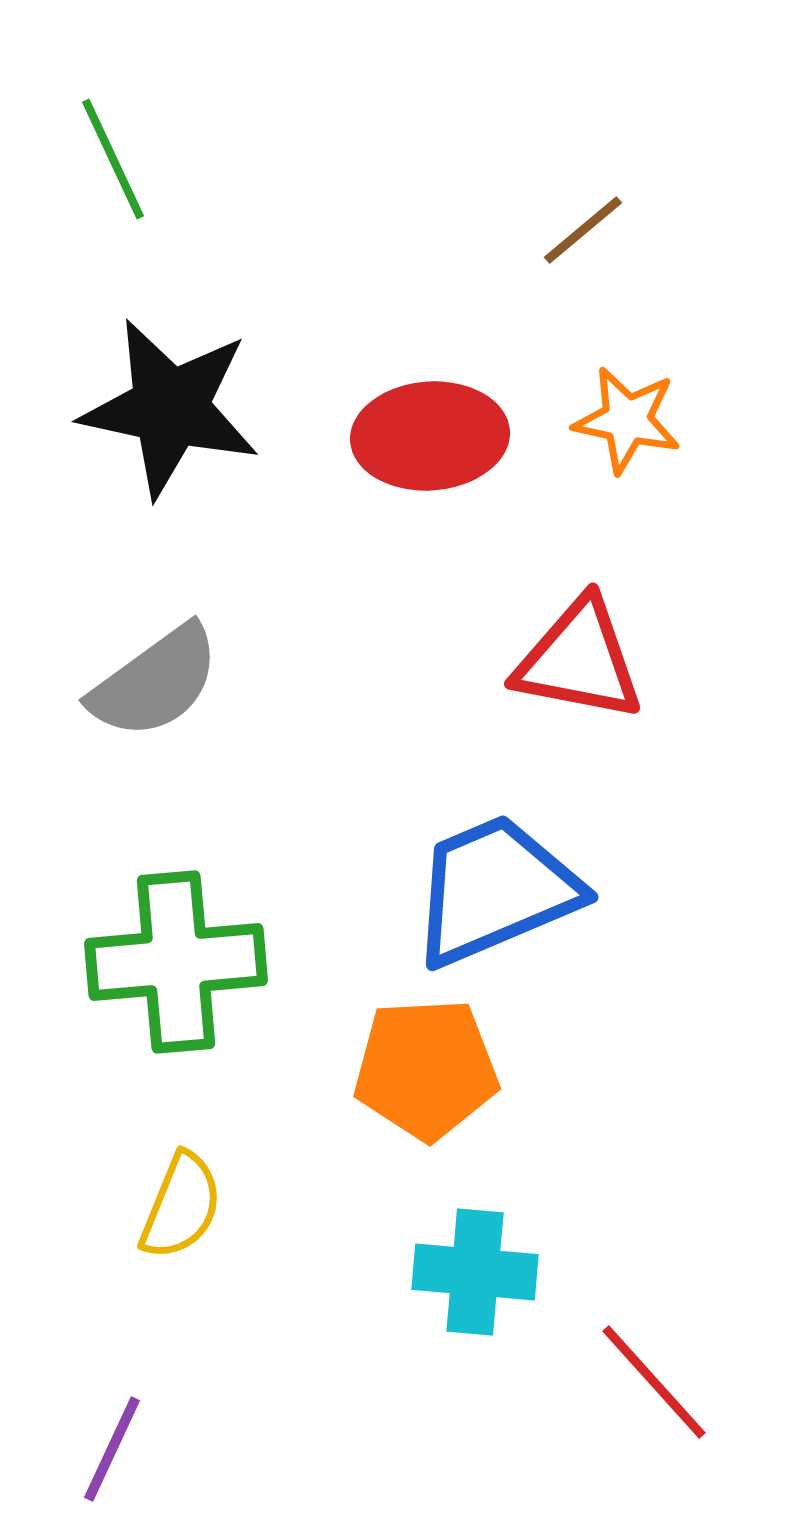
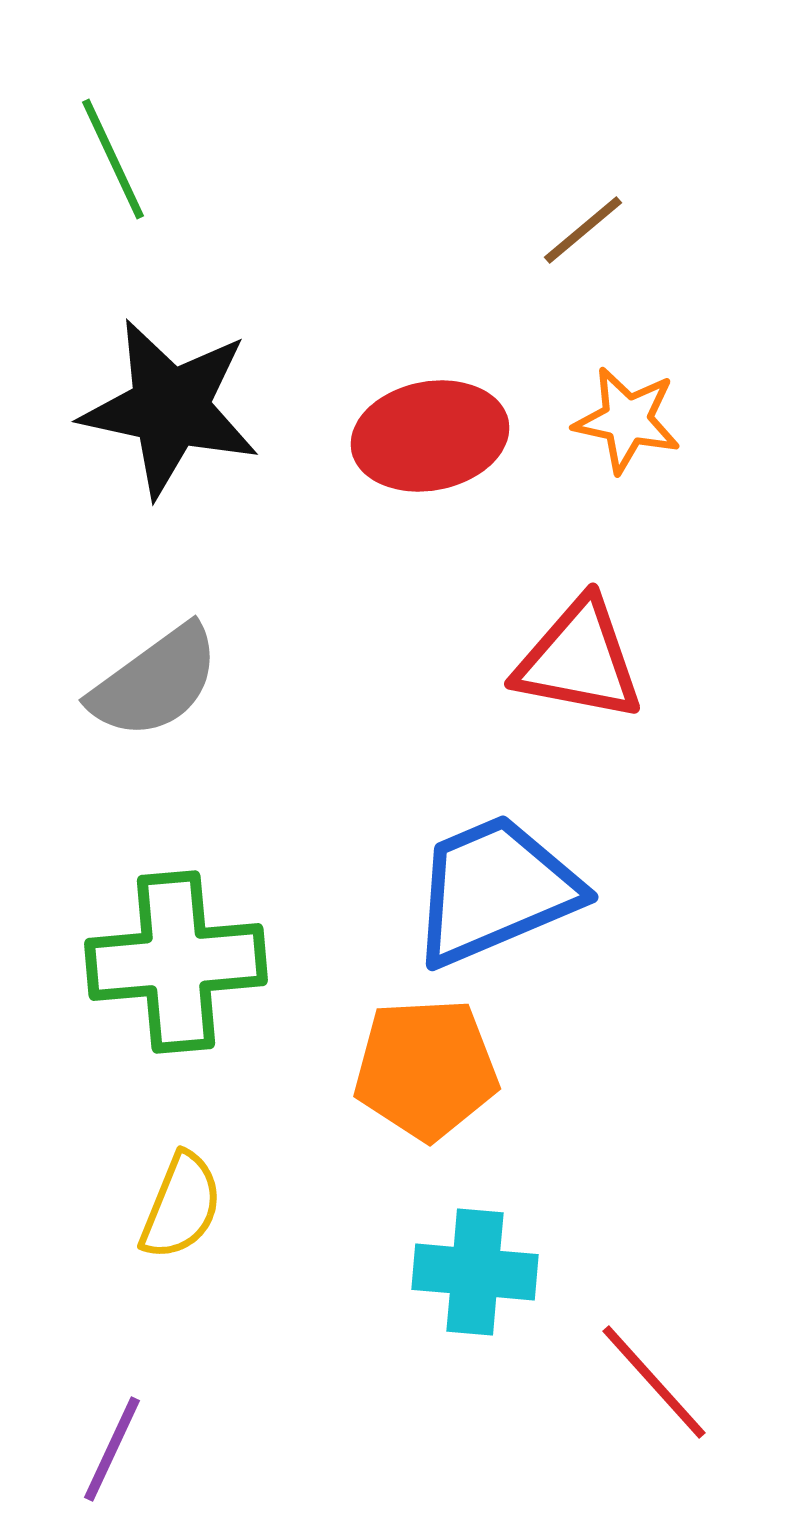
red ellipse: rotated 7 degrees counterclockwise
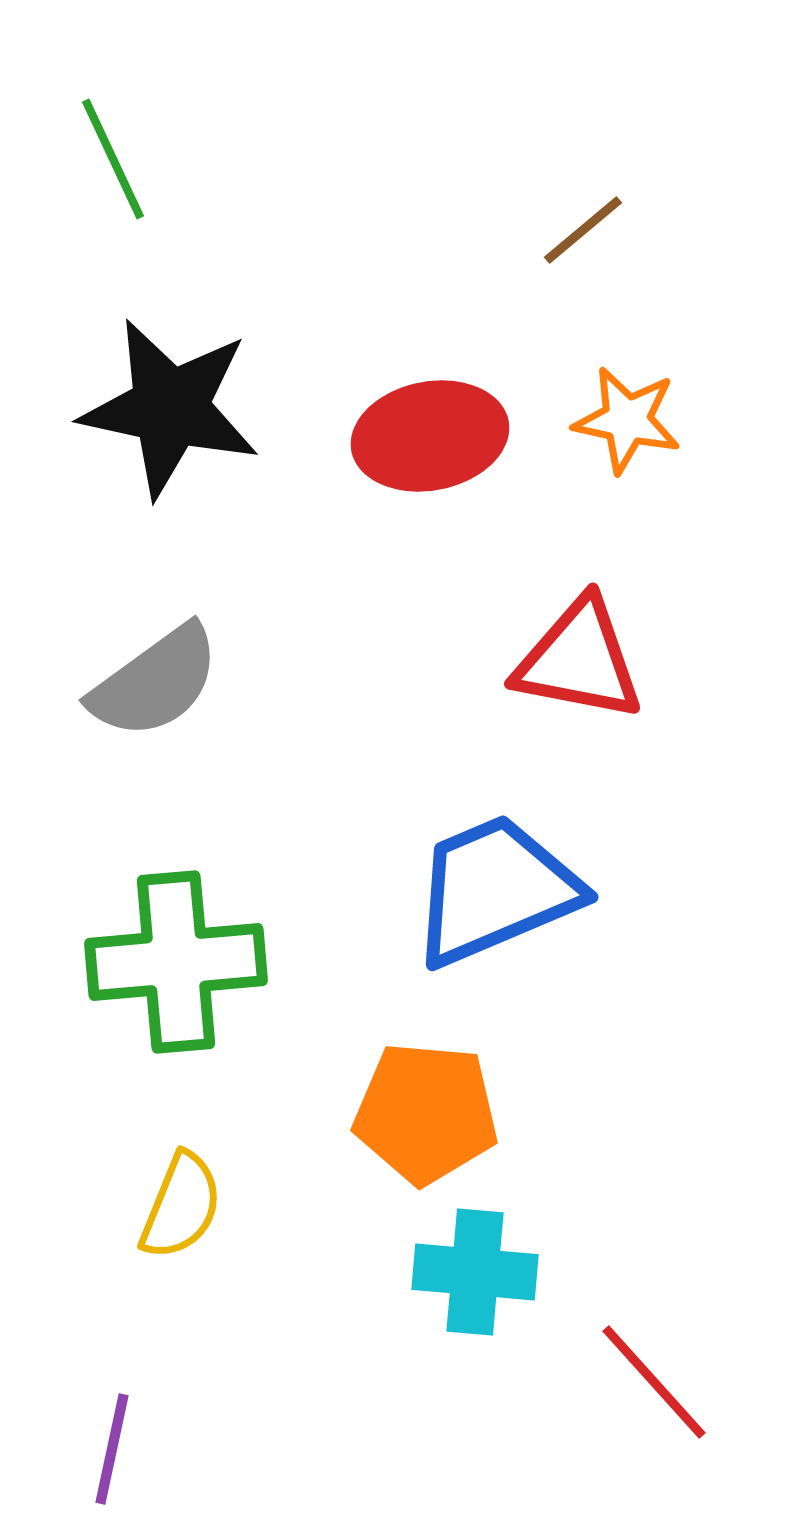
orange pentagon: moved 44 px down; rotated 8 degrees clockwise
purple line: rotated 13 degrees counterclockwise
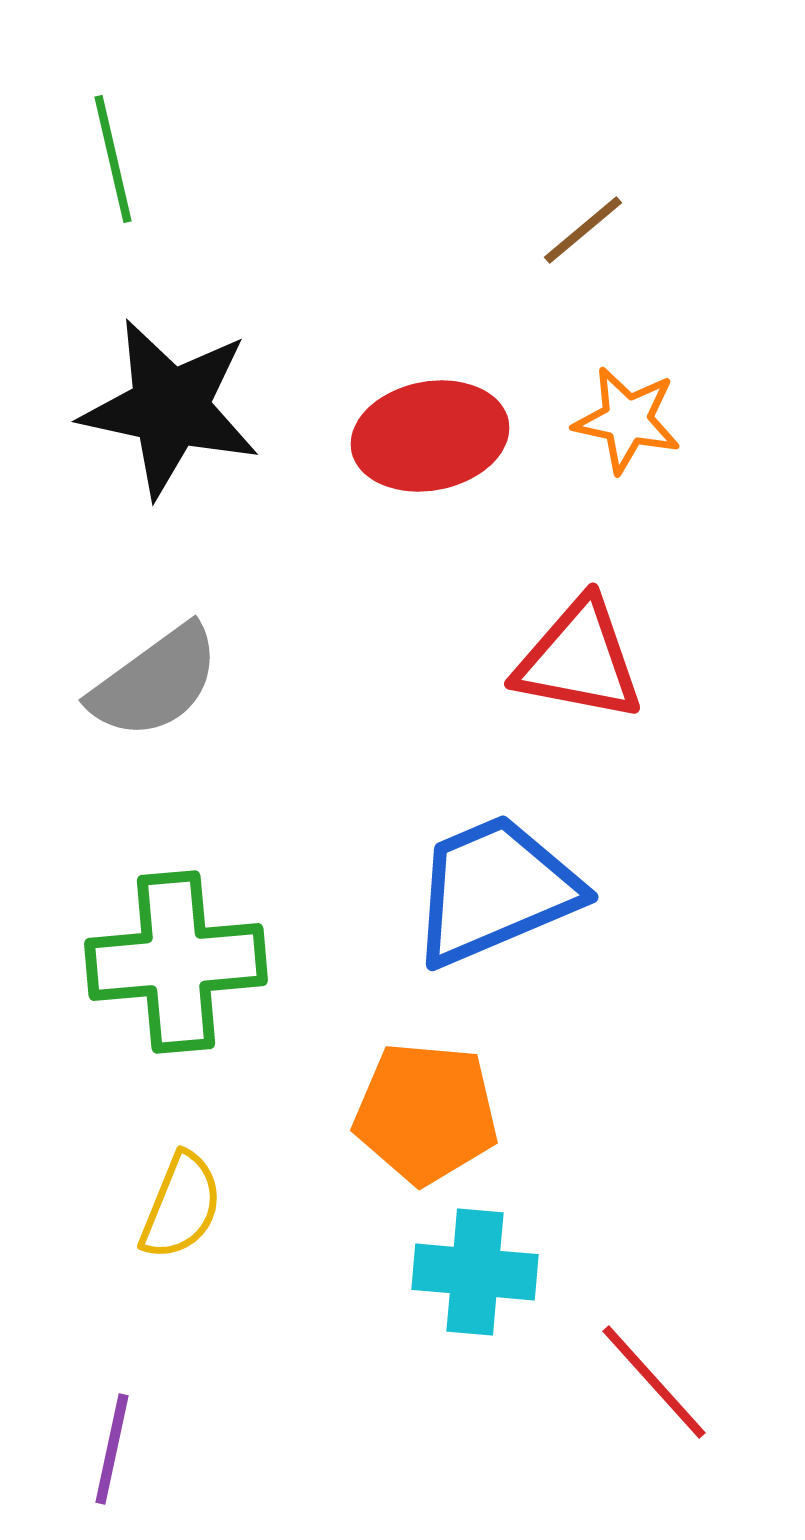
green line: rotated 12 degrees clockwise
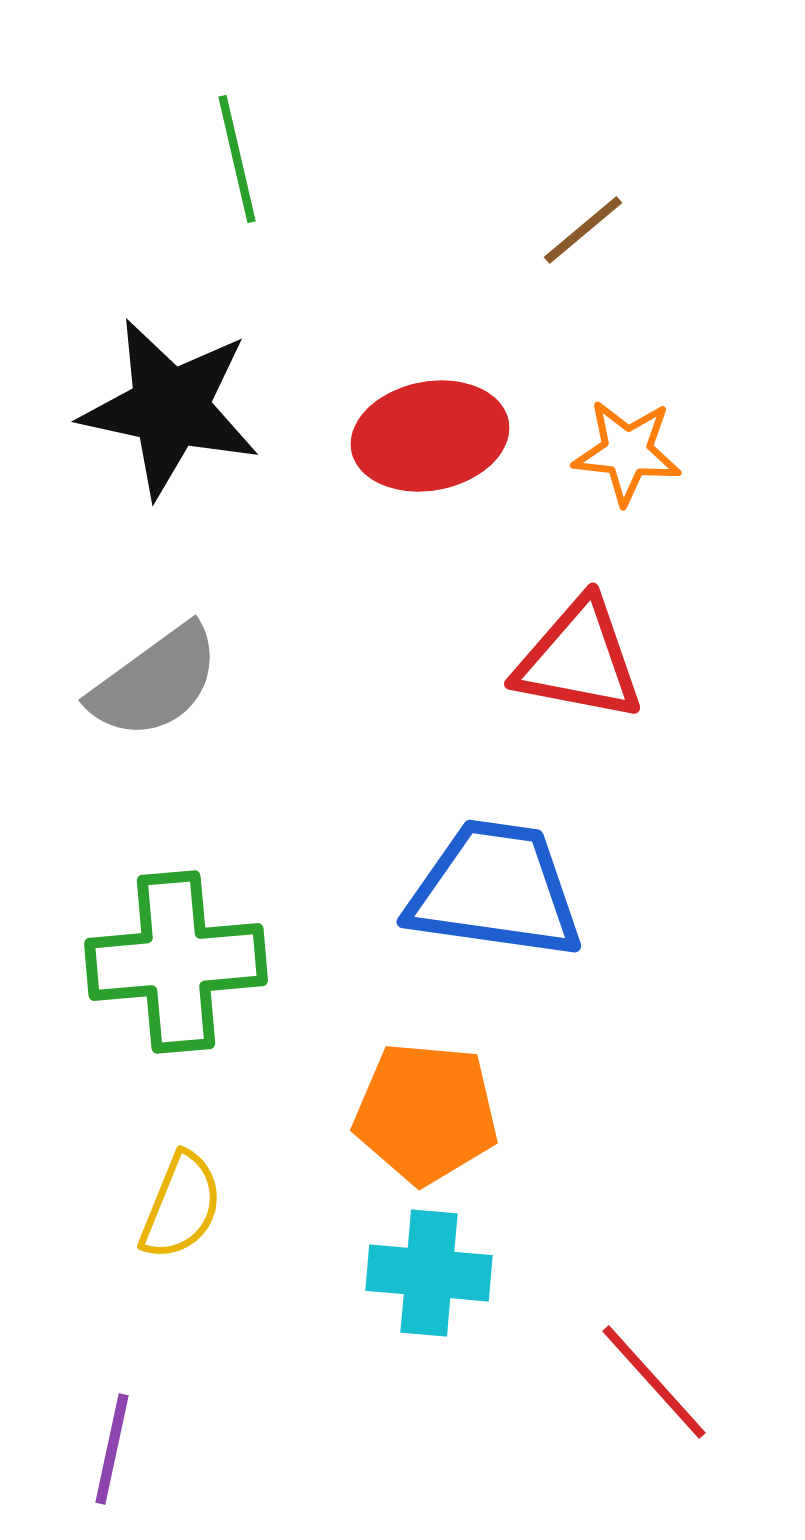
green line: moved 124 px right
orange star: moved 32 px down; rotated 6 degrees counterclockwise
blue trapezoid: rotated 31 degrees clockwise
cyan cross: moved 46 px left, 1 px down
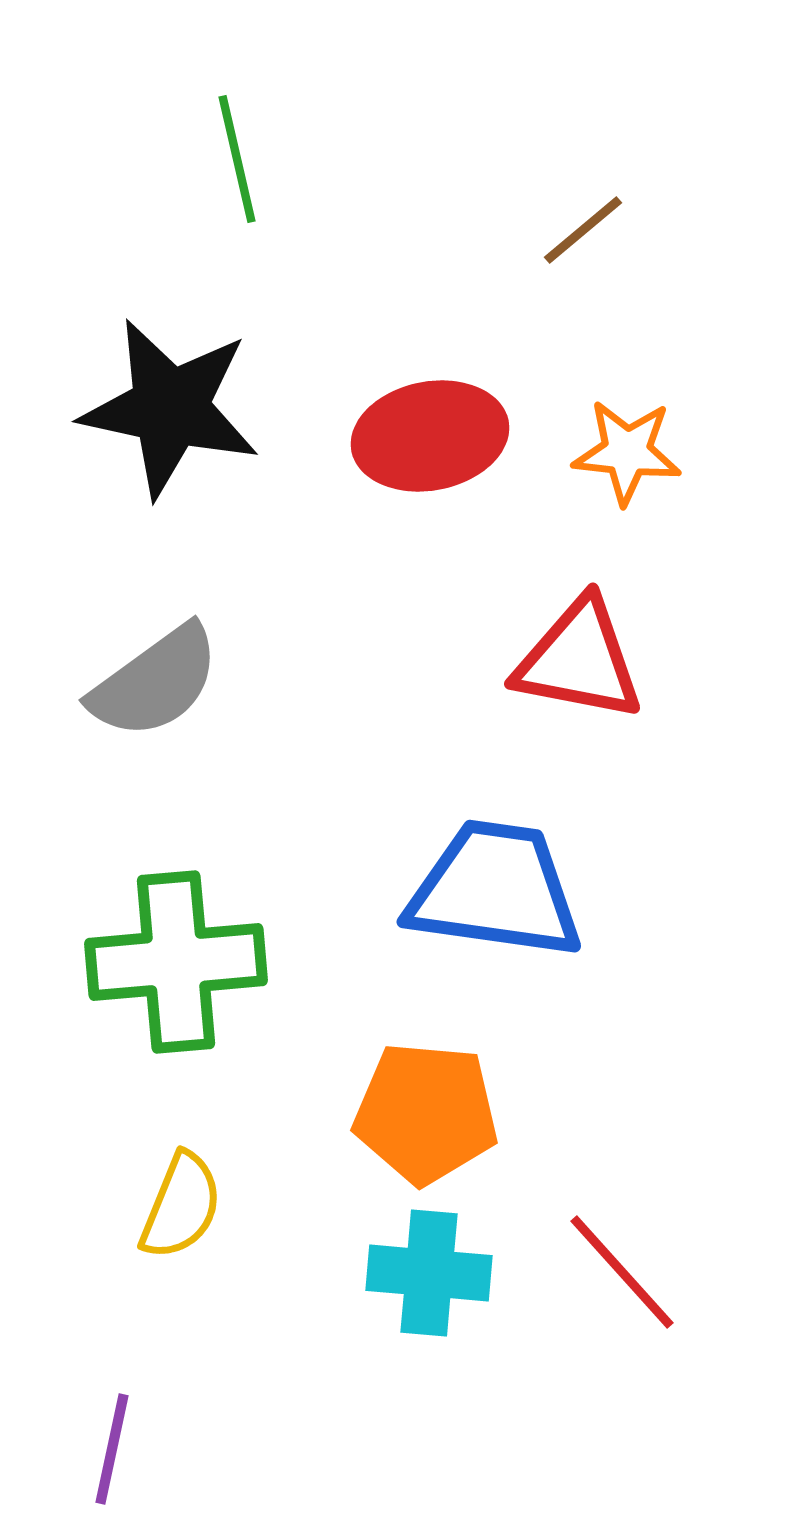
red line: moved 32 px left, 110 px up
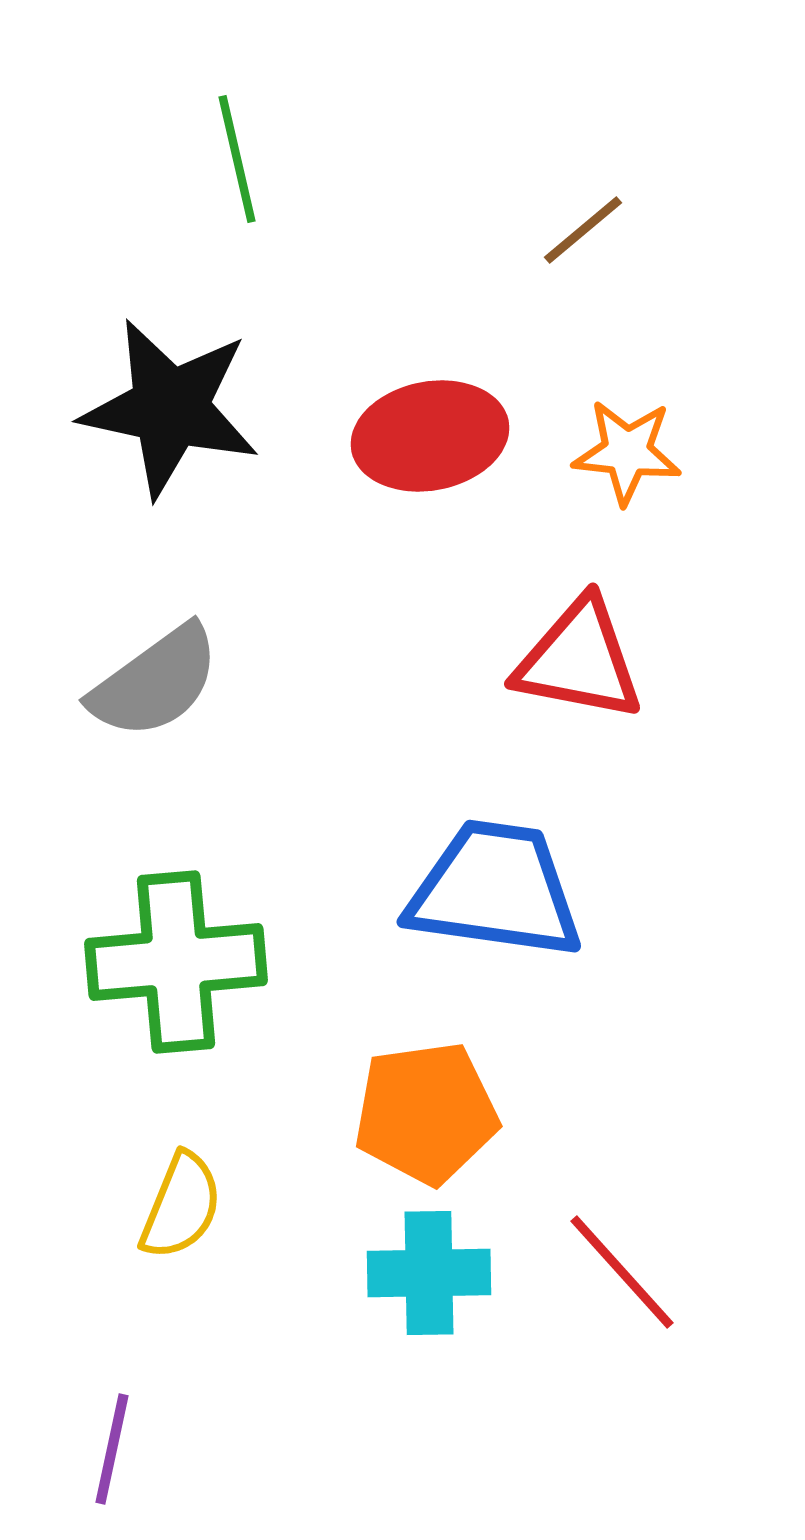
orange pentagon: rotated 13 degrees counterclockwise
cyan cross: rotated 6 degrees counterclockwise
